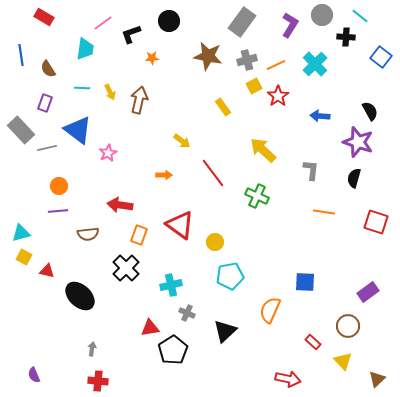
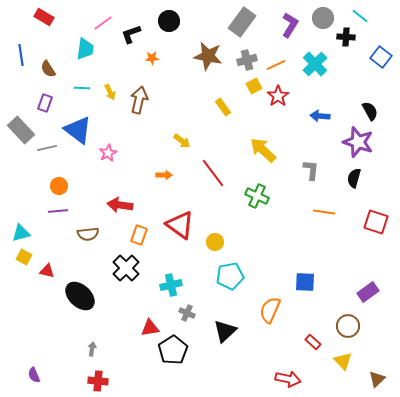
gray circle at (322, 15): moved 1 px right, 3 px down
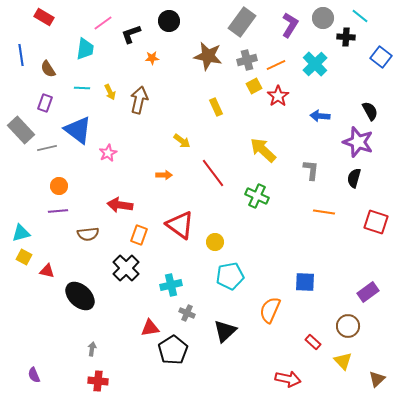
yellow rectangle at (223, 107): moved 7 px left; rotated 12 degrees clockwise
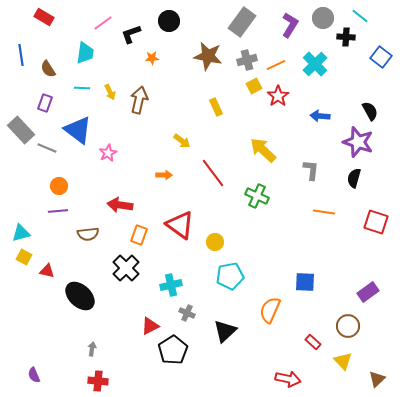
cyan trapezoid at (85, 49): moved 4 px down
gray line at (47, 148): rotated 36 degrees clockwise
red triangle at (150, 328): moved 2 px up; rotated 18 degrees counterclockwise
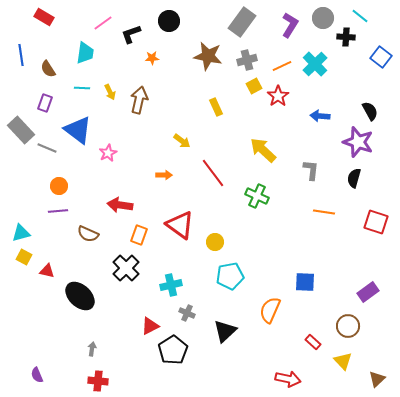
orange line at (276, 65): moved 6 px right, 1 px down
brown semicircle at (88, 234): rotated 30 degrees clockwise
purple semicircle at (34, 375): moved 3 px right
